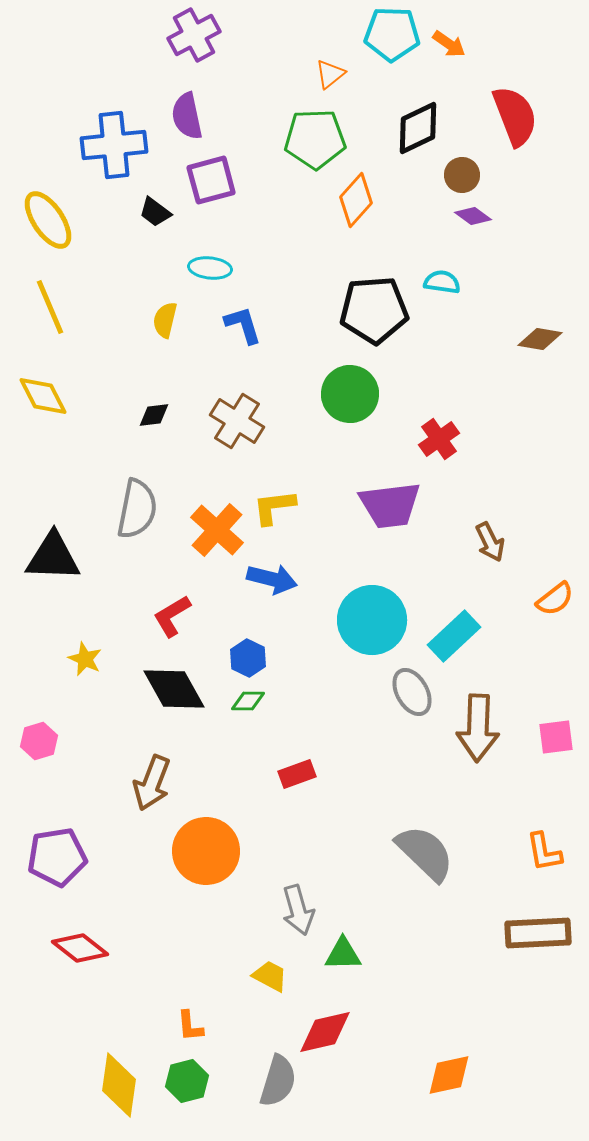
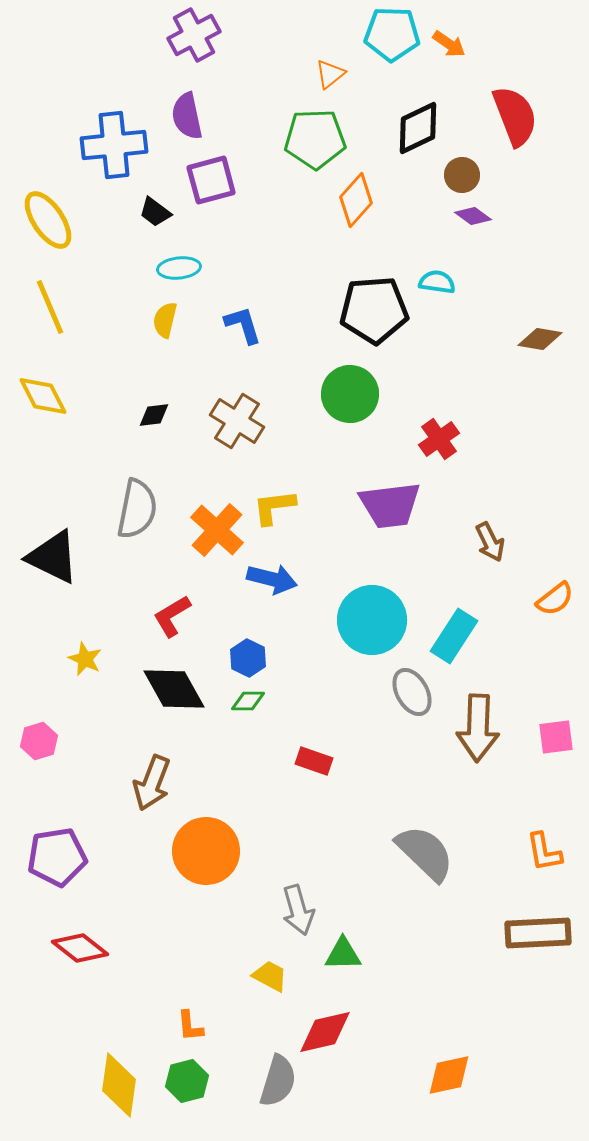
cyan ellipse at (210, 268): moved 31 px left; rotated 12 degrees counterclockwise
cyan semicircle at (442, 282): moved 5 px left
black triangle at (53, 557): rotated 24 degrees clockwise
cyan rectangle at (454, 636): rotated 14 degrees counterclockwise
red rectangle at (297, 774): moved 17 px right, 13 px up; rotated 39 degrees clockwise
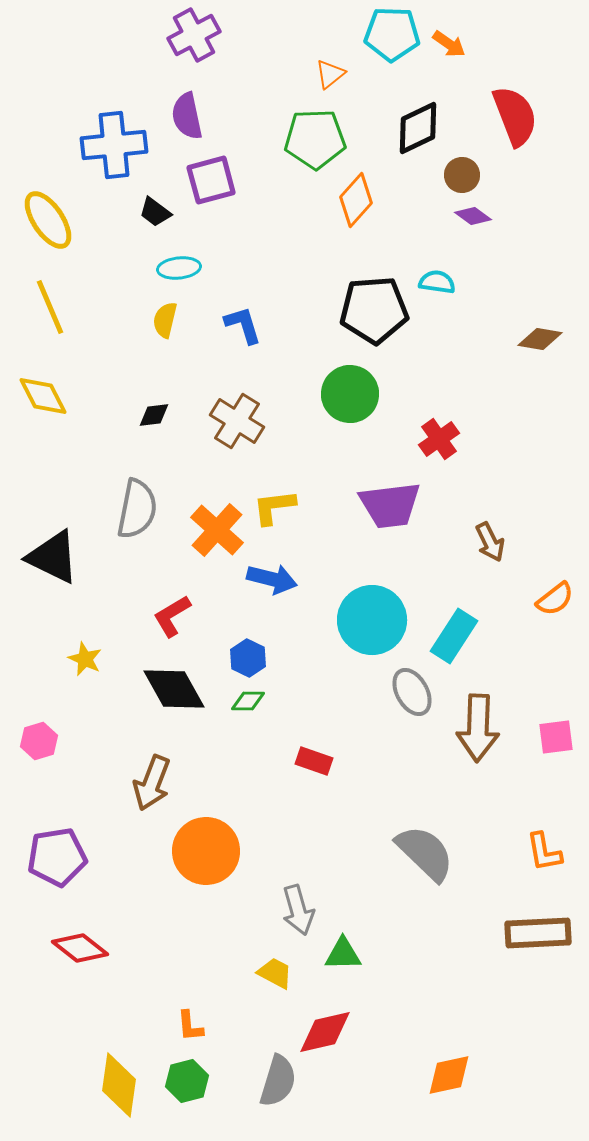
yellow trapezoid at (270, 976): moved 5 px right, 3 px up
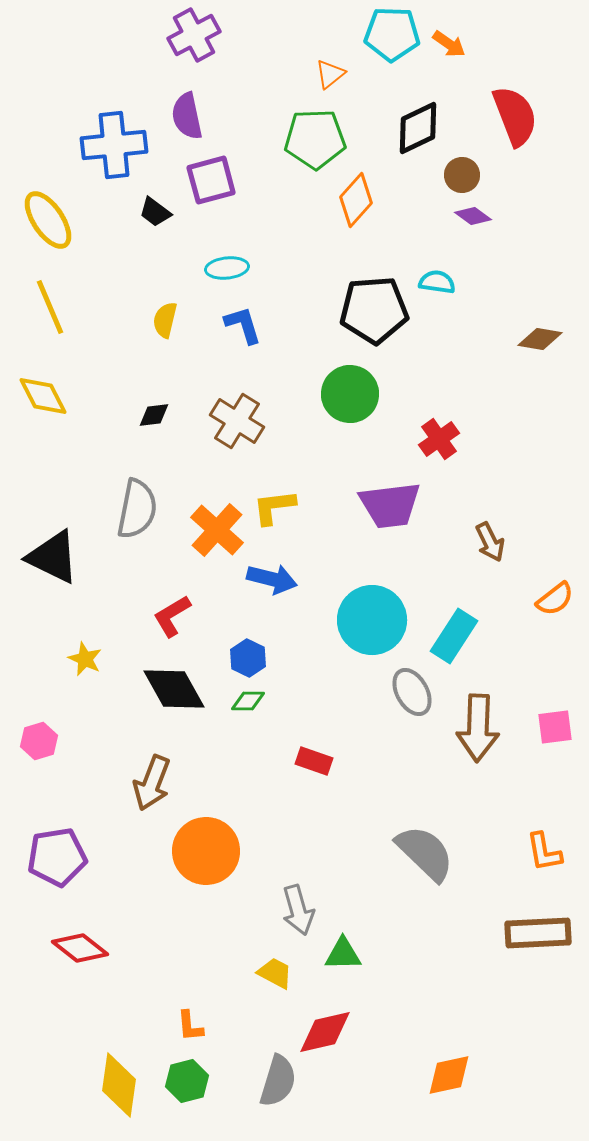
cyan ellipse at (179, 268): moved 48 px right
pink square at (556, 737): moved 1 px left, 10 px up
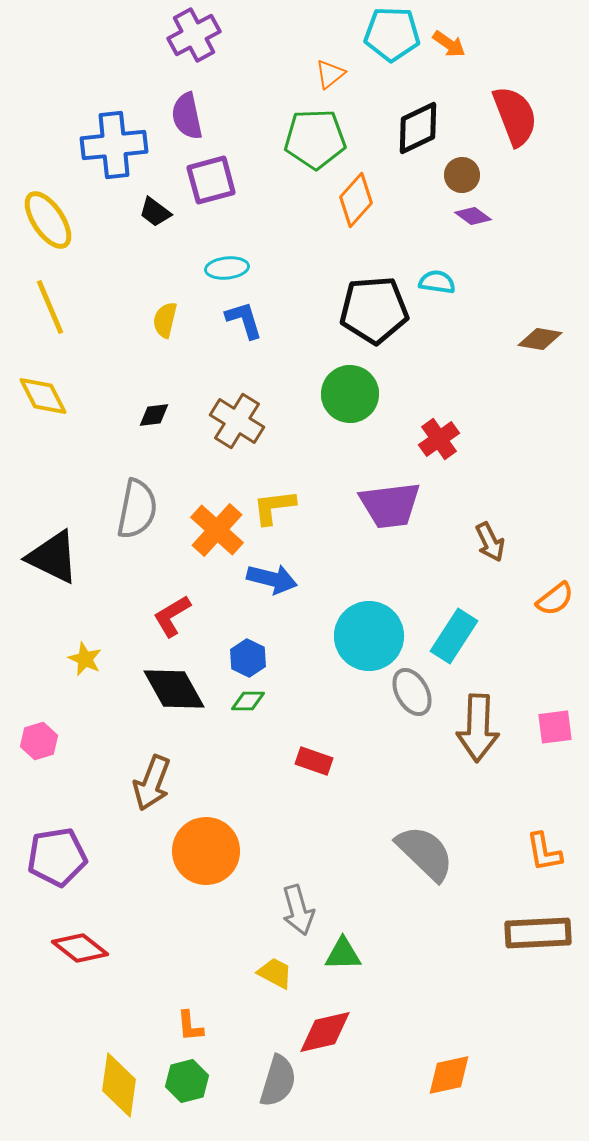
blue L-shape at (243, 325): moved 1 px right, 5 px up
cyan circle at (372, 620): moved 3 px left, 16 px down
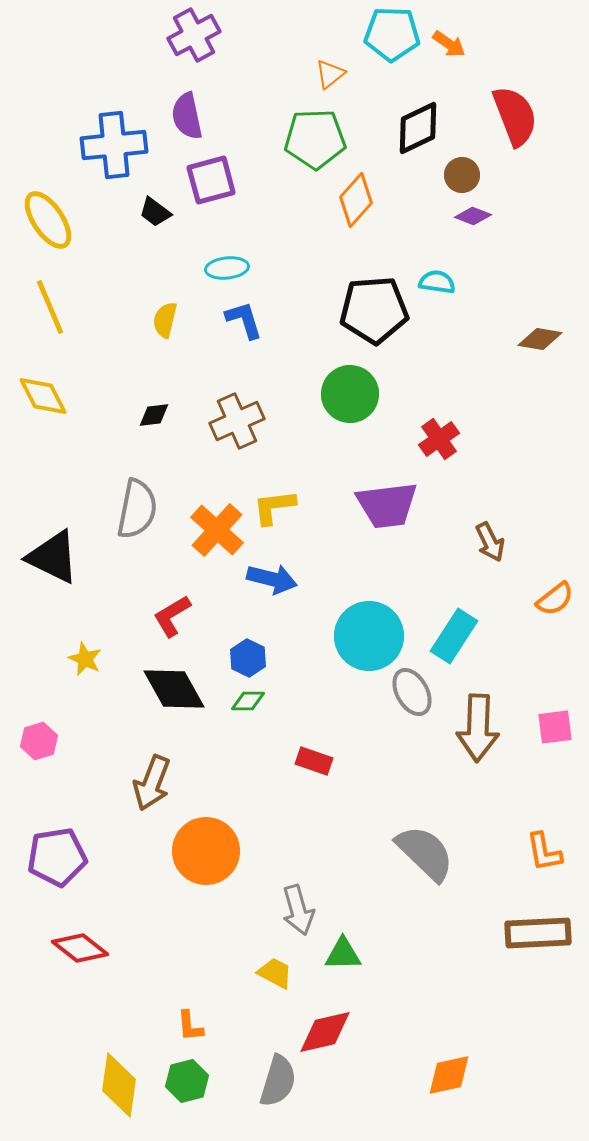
purple diamond at (473, 216): rotated 15 degrees counterclockwise
brown cross at (237, 421): rotated 34 degrees clockwise
purple trapezoid at (390, 505): moved 3 px left
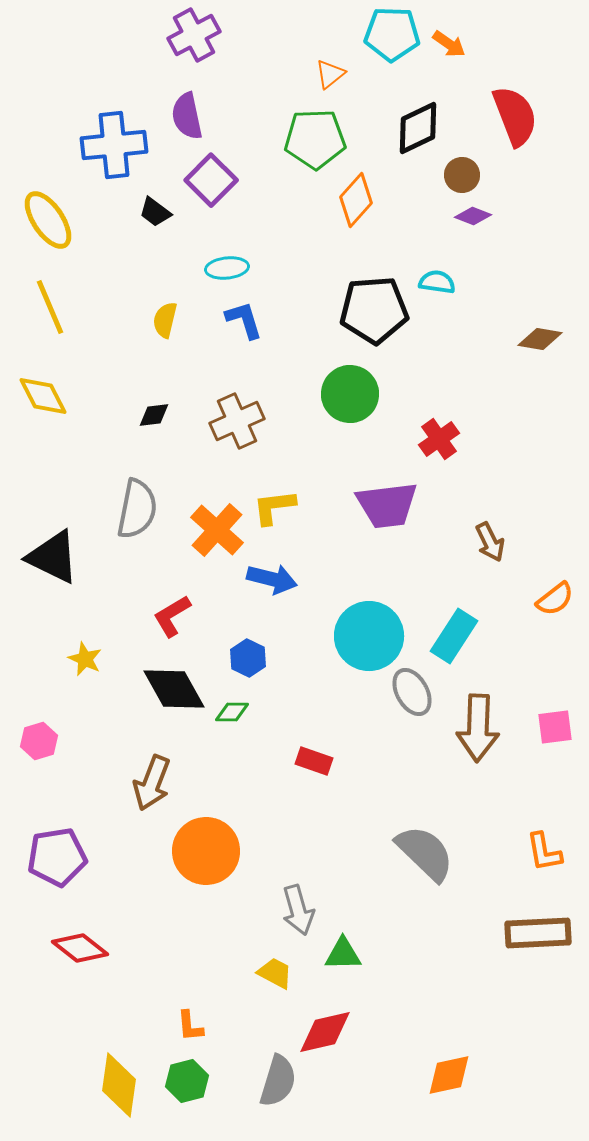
purple square at (211, 180): rotated 30 degrees counterclockwise
green diamond at (248, 701): moved 16 px left, 11 px down
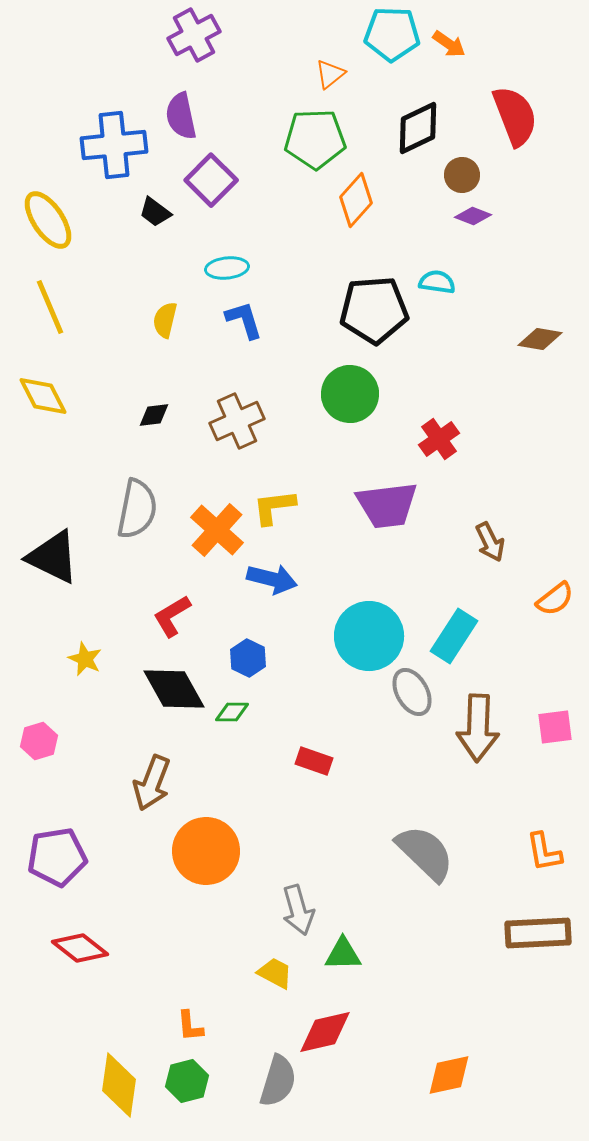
purple semicircle at (187, 116): moved 6 px left
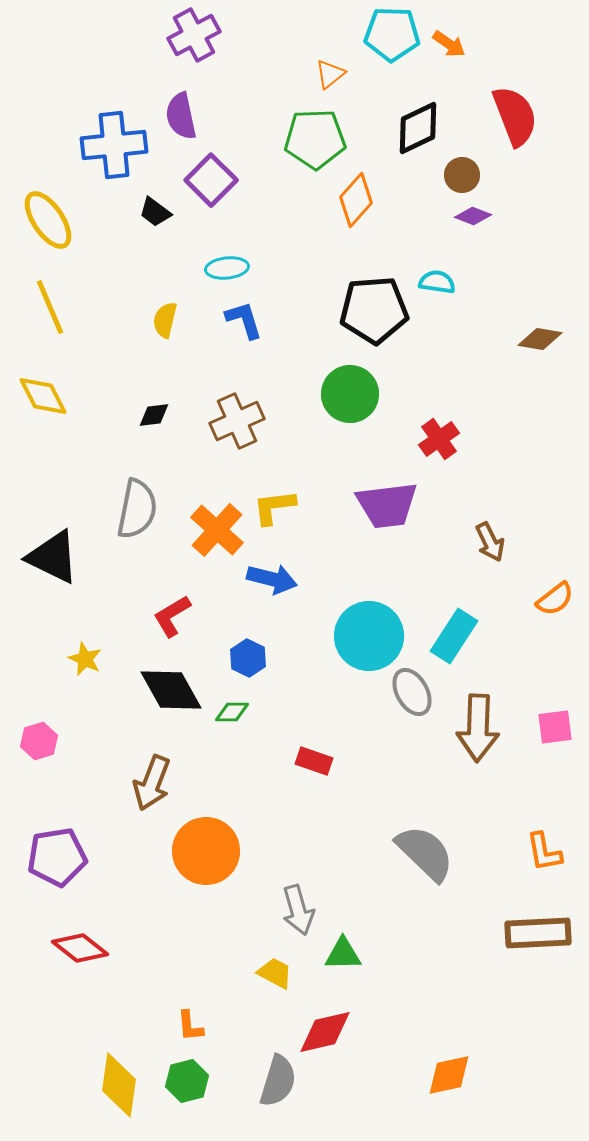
black diamond at (174, 689): moved 3 px left, 1 px down
